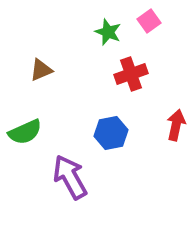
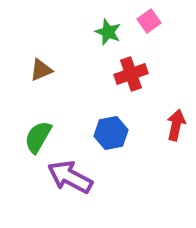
green semicircle: moved 13 px right, 5 px down; rotated 144 degrees clockwise
purple arrow: rotated 33 degrees counterclockwise
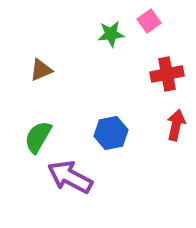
green star: moved 3 px right, 2 px down; rotated 28 degrees counterclockwise
red cross: moved 36 px right; rotated 8 degrees clockwise
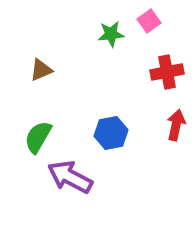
red cross: moved 2 px up
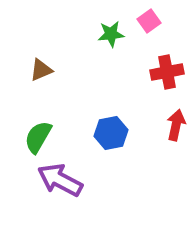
purple arrow: moved 10 px left, 3 px down
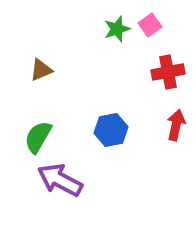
pink square: moved 1 px right, 4 px down
green star: moved 6 px right, 5 px up; rotated 12 degrees counterclockwise
red cross: moved 1 px right
blue hexagon: moved 3 px up
